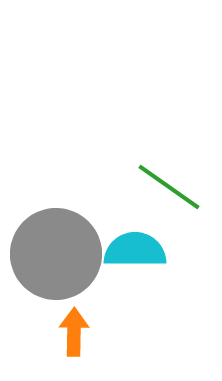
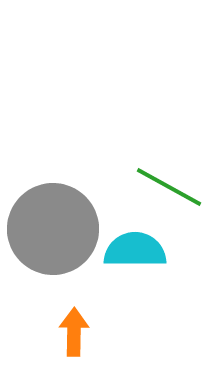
green line: rotated 6 degrees counterclockwise
gray circle: moved 3 px left, 25 px up
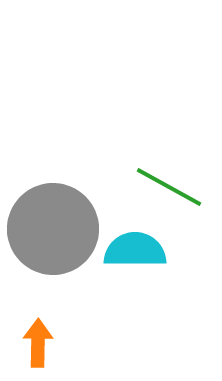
orange arrow: moved 36 px left, 11 px down
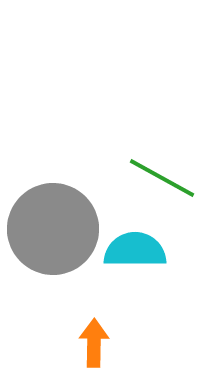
green line: moved 7 px left, 9 px up
orange arrow: moved 56 px right
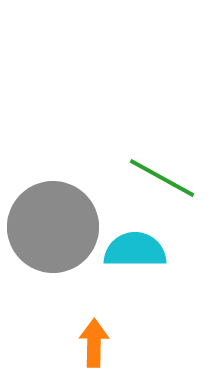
gray circle: moved 2 px up
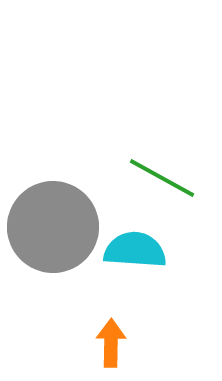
cyan semicircle: rotated 4 degrees clockwise
orange arrow: moved 17 px right
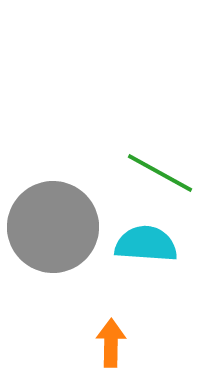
green line: moved 2 px left, 5 px up
cyan semicircle: moved 11 px right, 6 px up
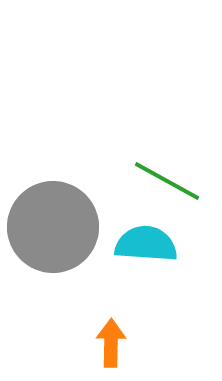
green line: moved 7 px right, 8 px down
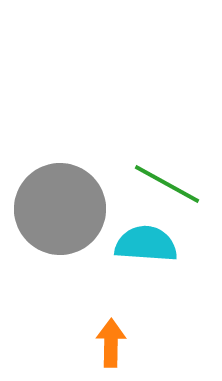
green line: moved 3 px down
gray circle: moved 7 px right, 18 px up
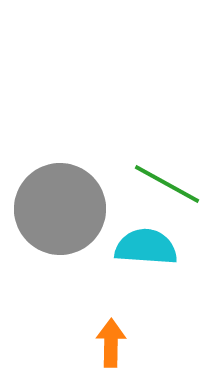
cyan semicircle: moved 3 px down
